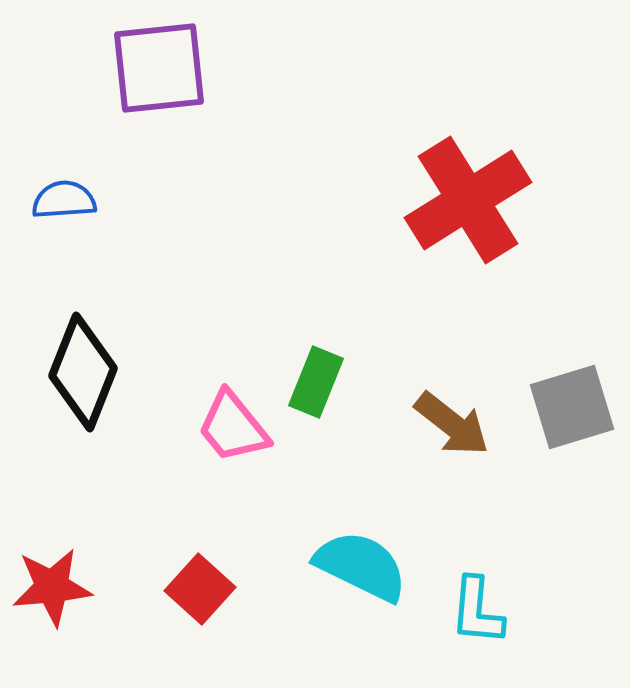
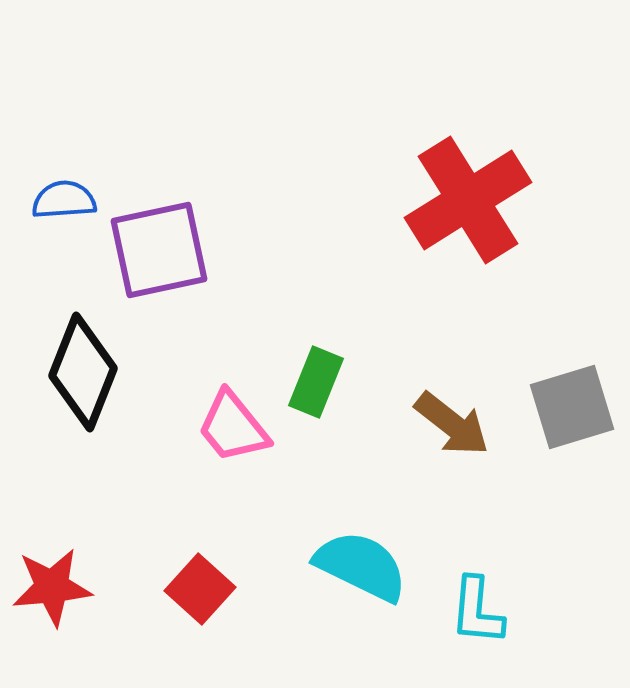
purple square: moved 182 px down; rotated 6 degrees counterclockwise
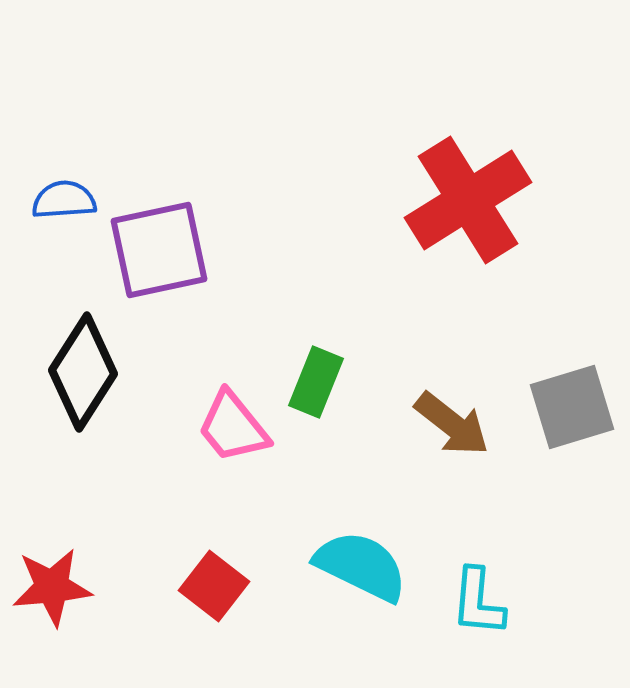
black diamond: rotated 11 degrees clockwise
red square: moved 14 px right, 3 px up; rotated 4 degrees counterclockwise
cyan L-shape: moved 1 px right, 9 px up
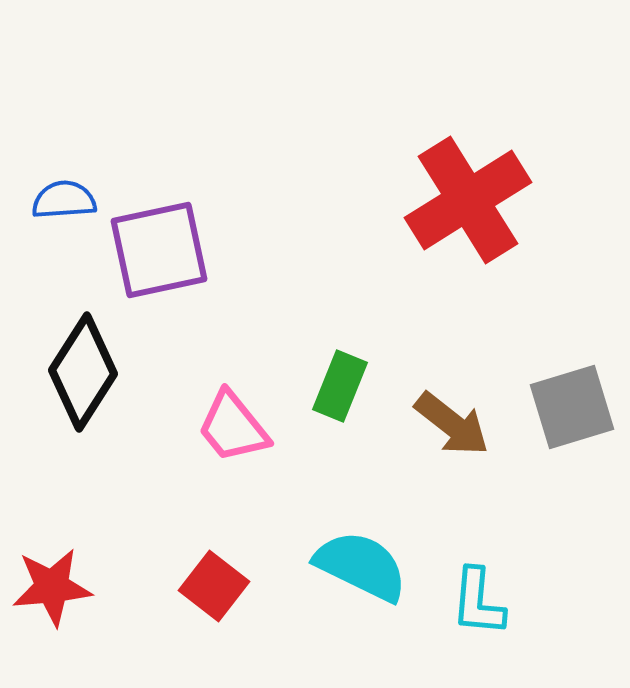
green rectangle: moved 24 px right, 4 px down
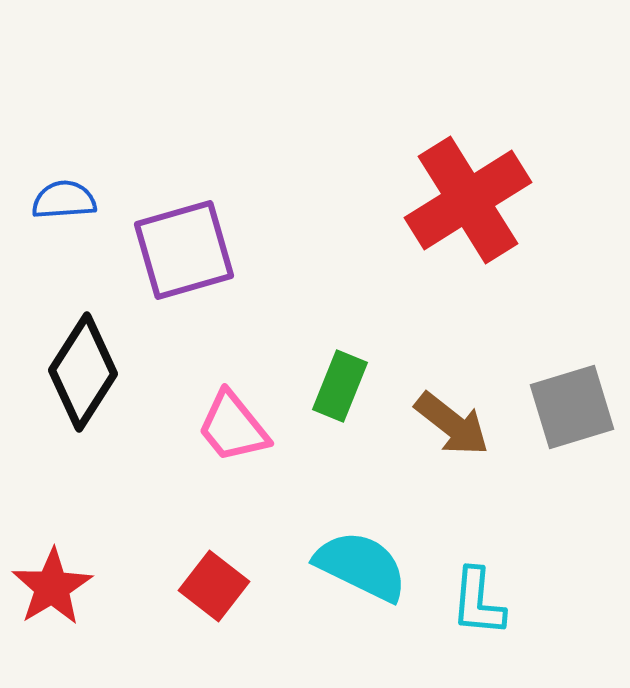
purple square: moved 25 px right; rotated 4 degrees counterclockwise
red star: rotated 26 degrees counterclockwise
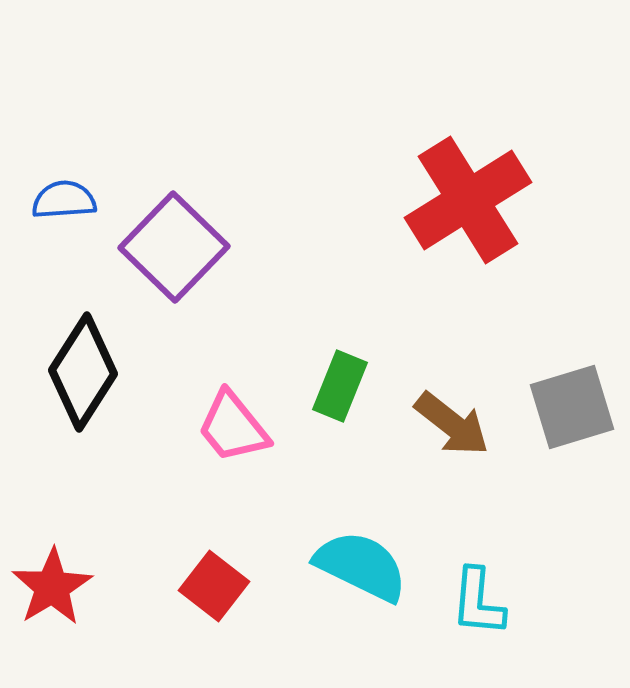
purple square: moved 10 px left, 3 px up; rotated 30 degrees counterclockwise
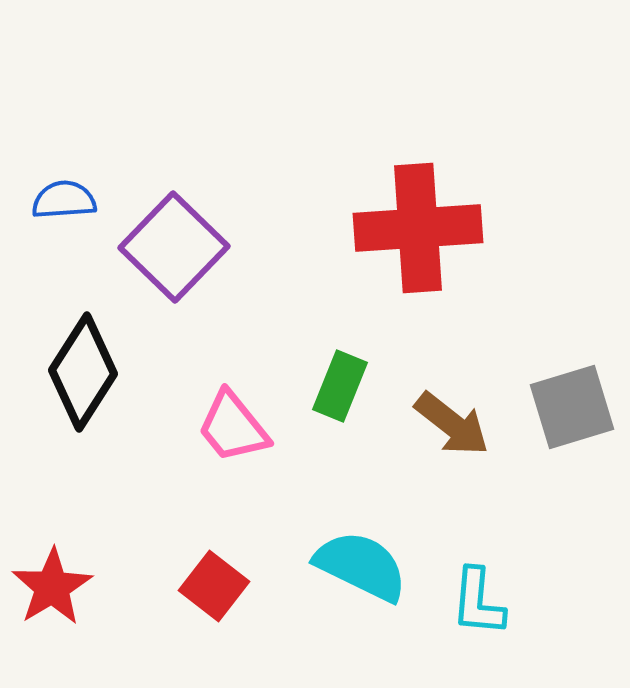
red cross: moved 50 px left, 28 px down; rotated 28 degrees clockwise
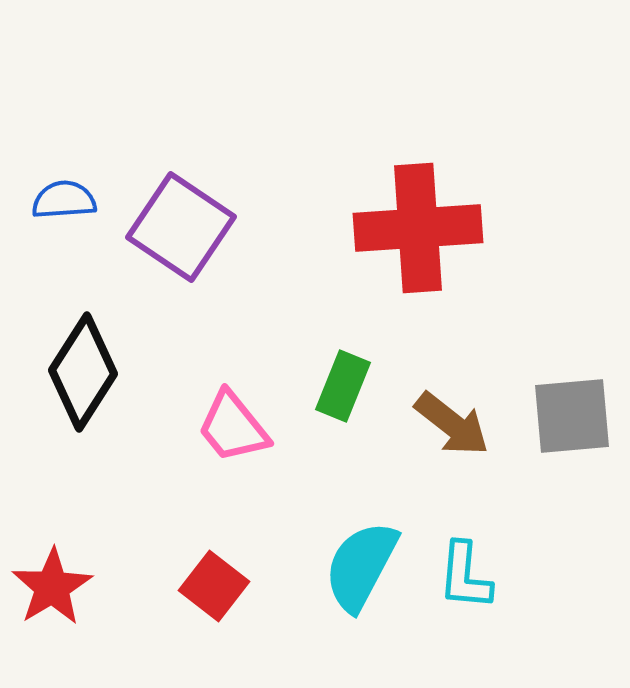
purple square: moved 7 px right, 20 px up; rotated 10 degrees counterclockwise
green rectangle: moved 3 px right
gray square: moved 9 px down; rotated 12 degrees clockwise
cyan semicircle: rotated 88 degrees counterclockwise
cyan L-shape: moved 13 px left, 26 px up
